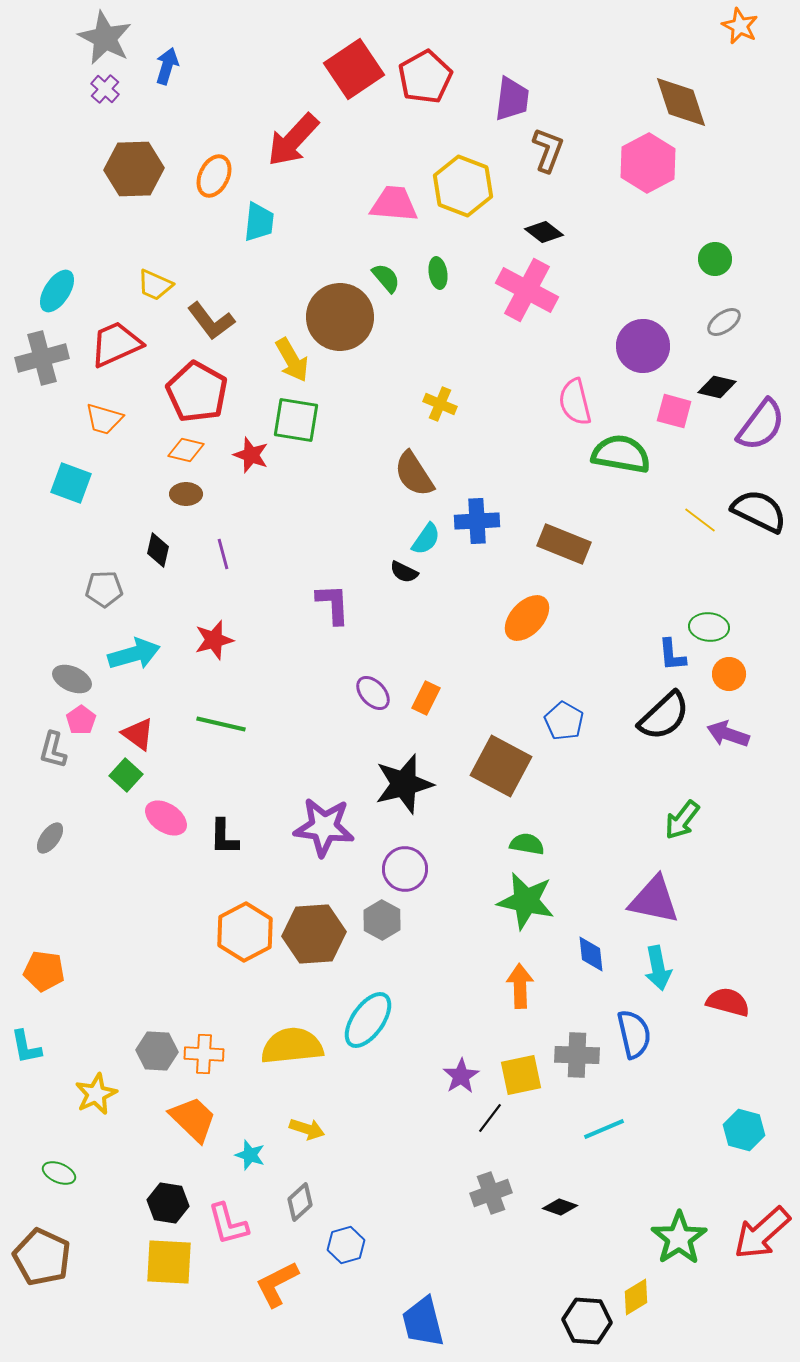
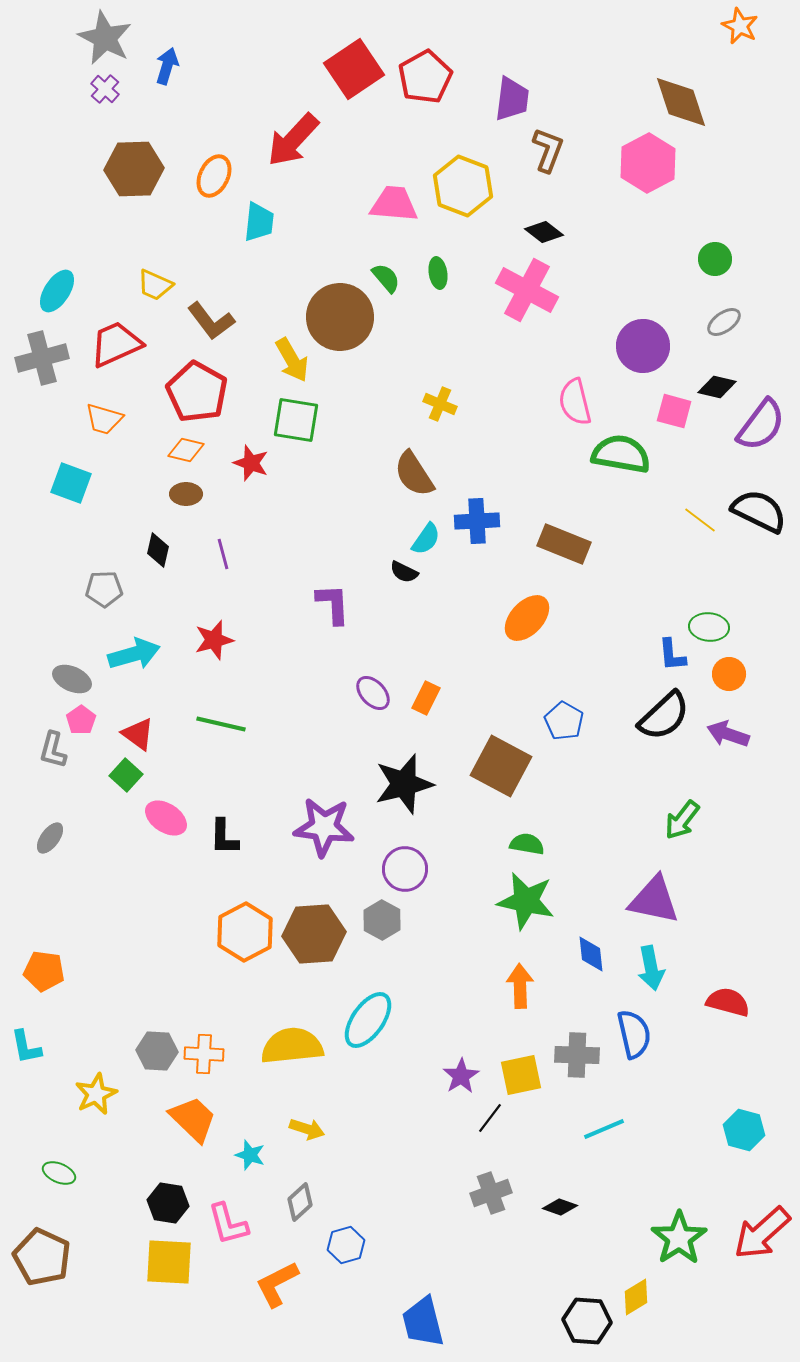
red star at (251, 455): moved 8 px down
cyan arrow at (658, 968): moved 7 px left
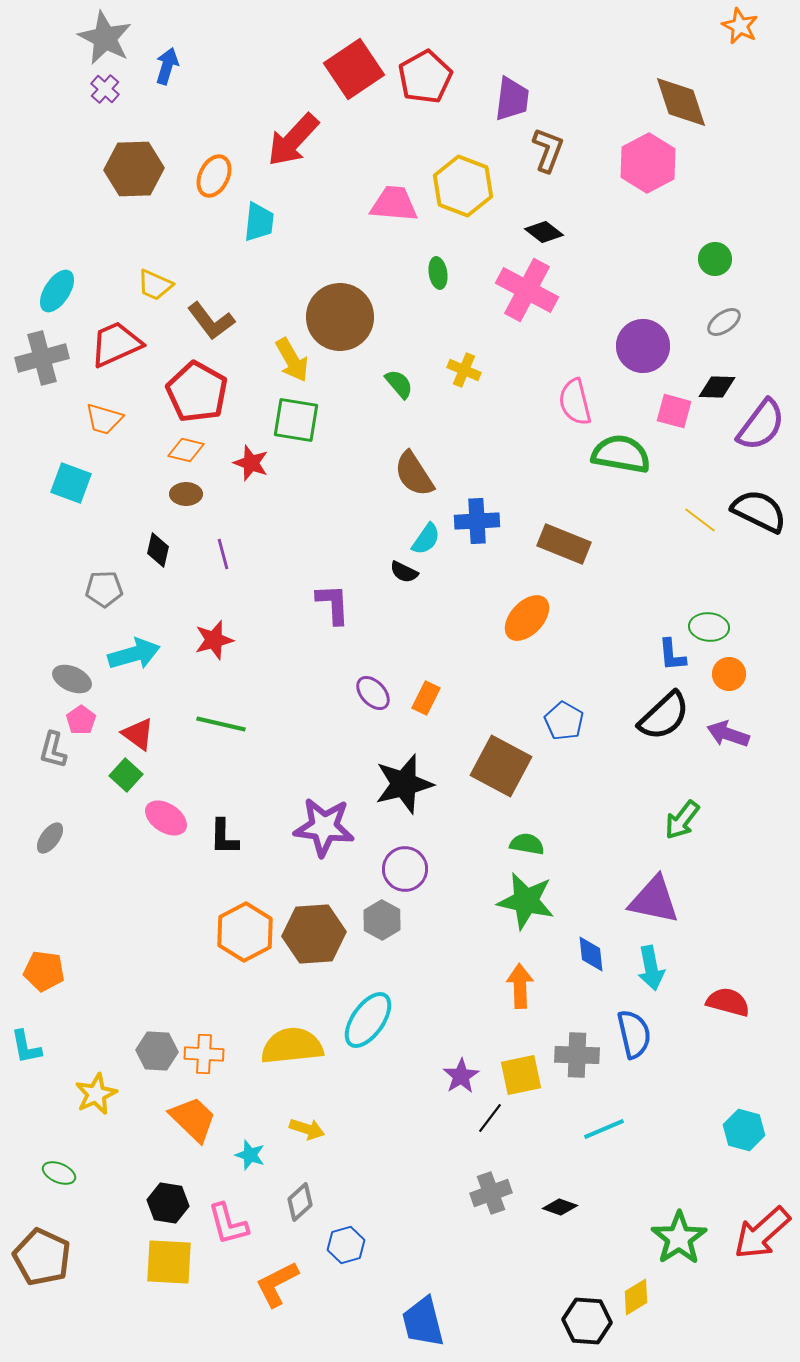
green semicircle at (386, 278): moved 13 px right, 106 px down
black diamond at (717, 387): rotated 12 degrees counterclockwise
yellow cross at (440, 404): moved 24 px right, 34 px up
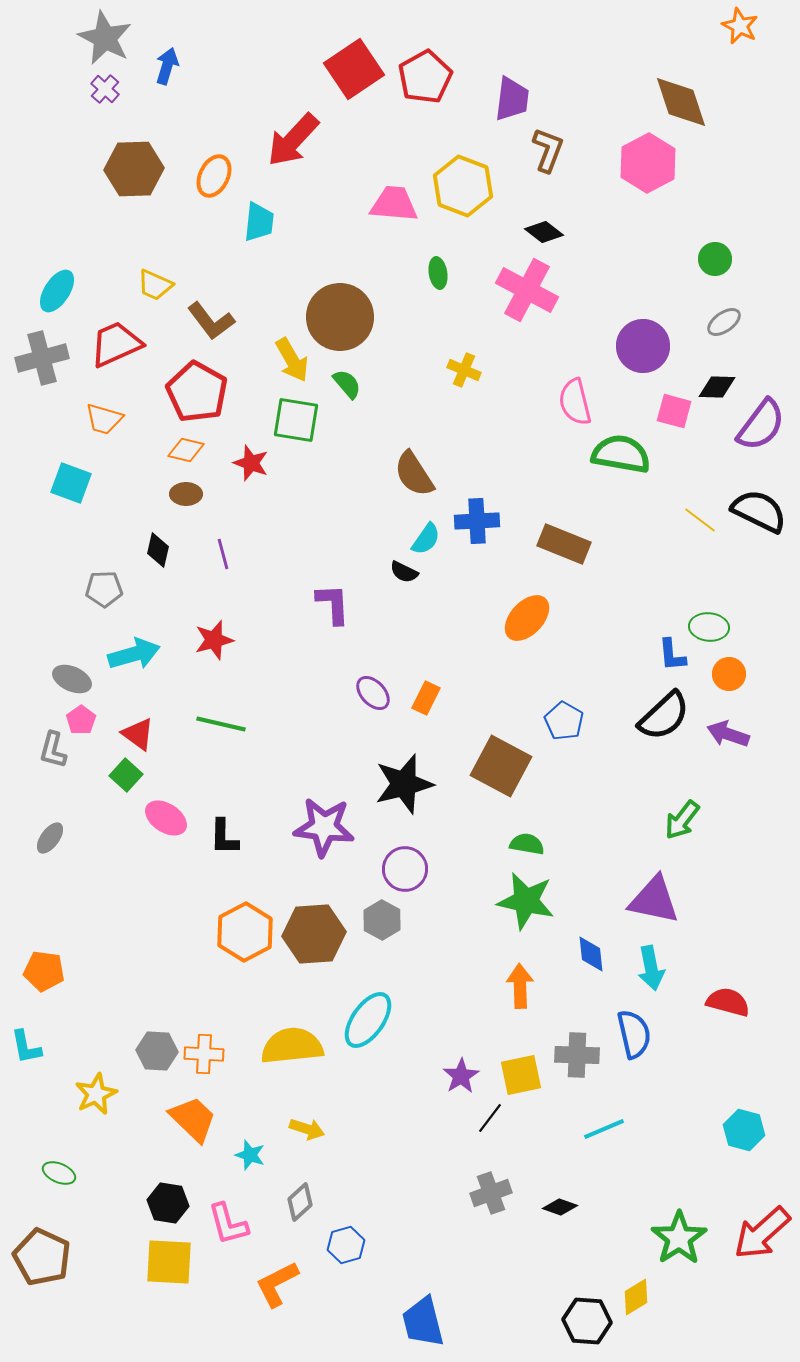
green semicircle at (399, 384): moved 52 px left
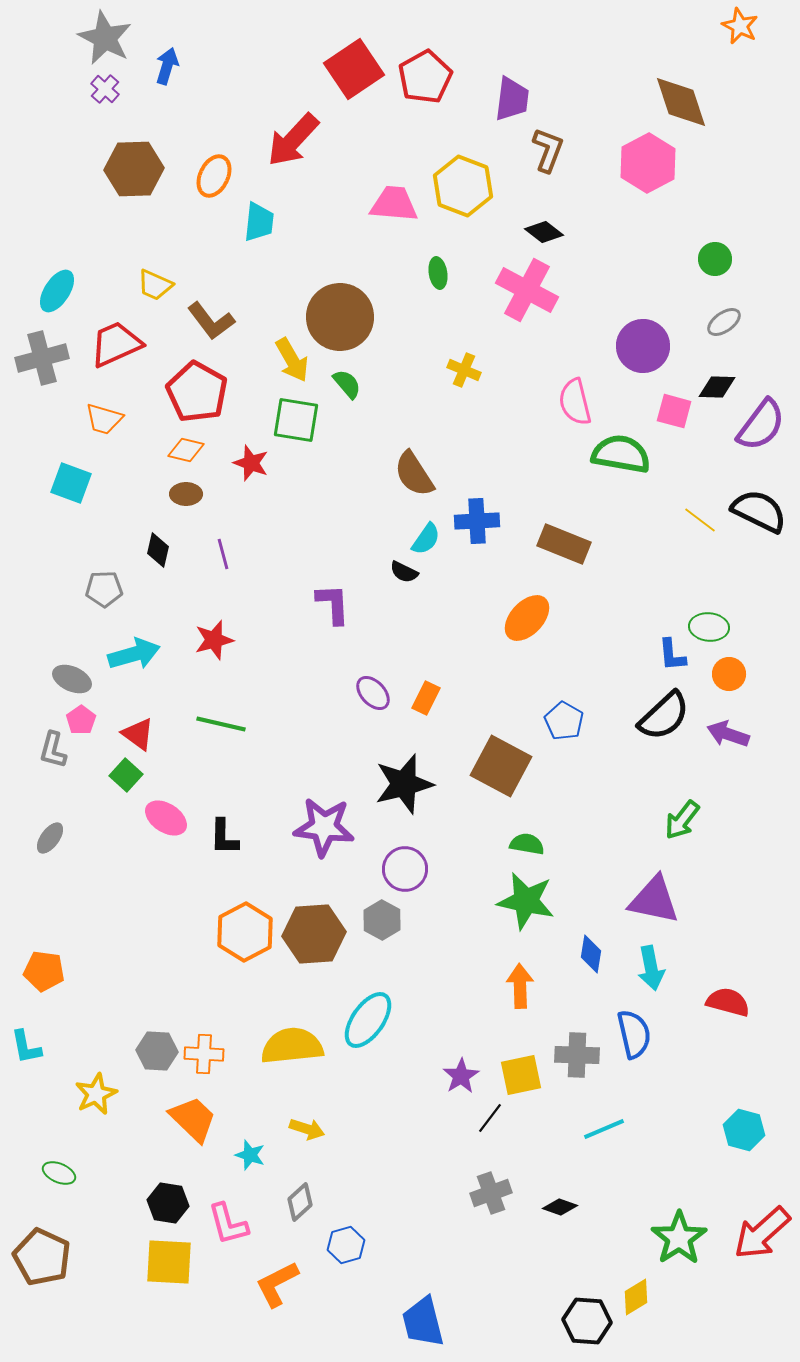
blue diamond at (591, 954): rotated 15 degrees clockwise
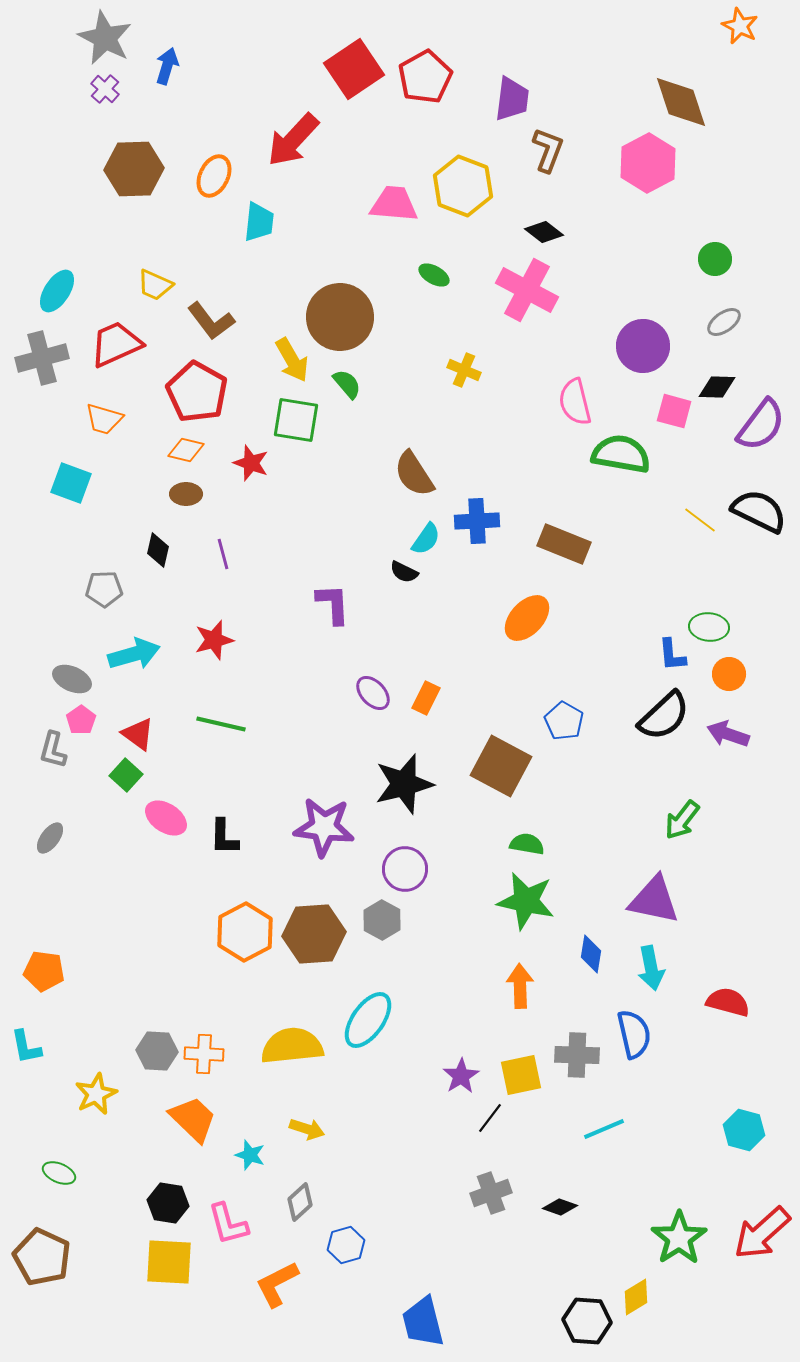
green ellipse at (438, 273): moved 4 px left, 2 px down; rotated 52 degrees counterclockwise
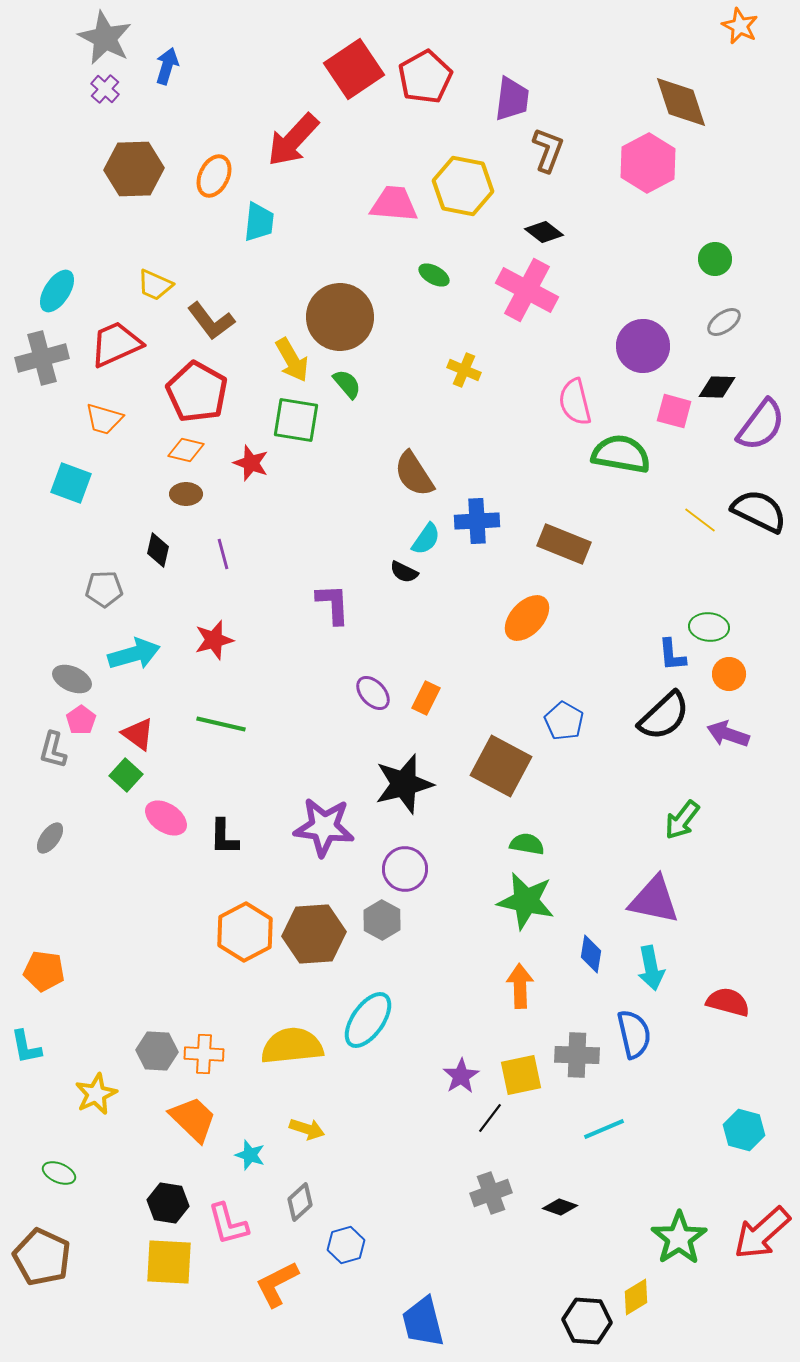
yellow hexagon at (463, 186): rotated 10 degrees counterclockwise
